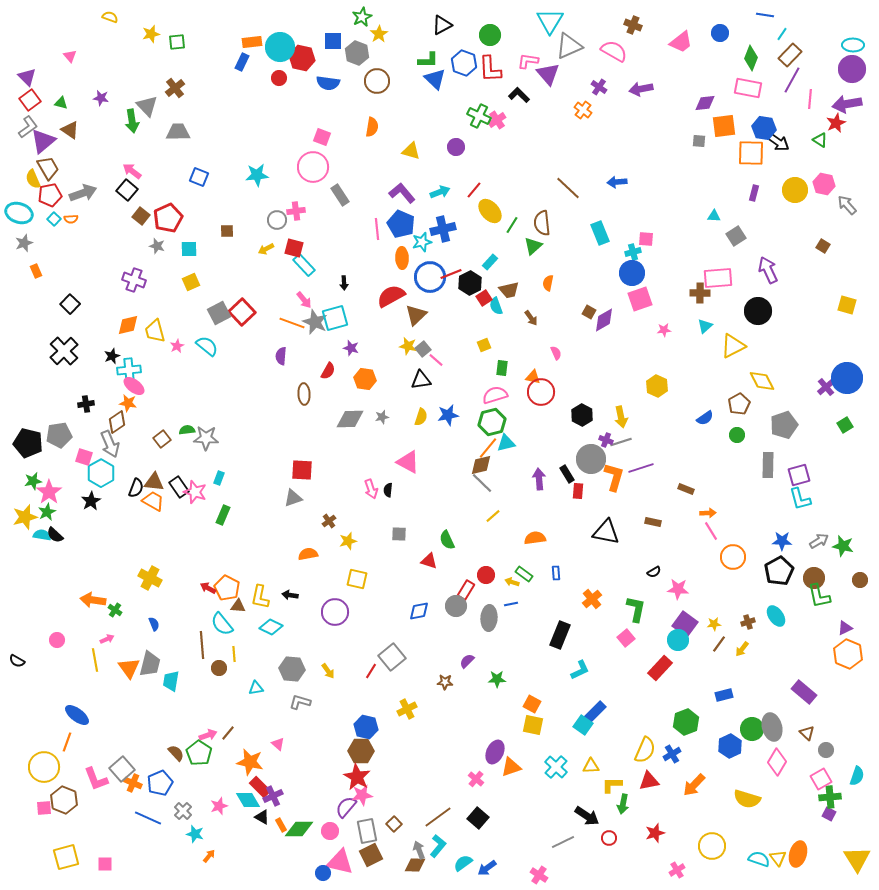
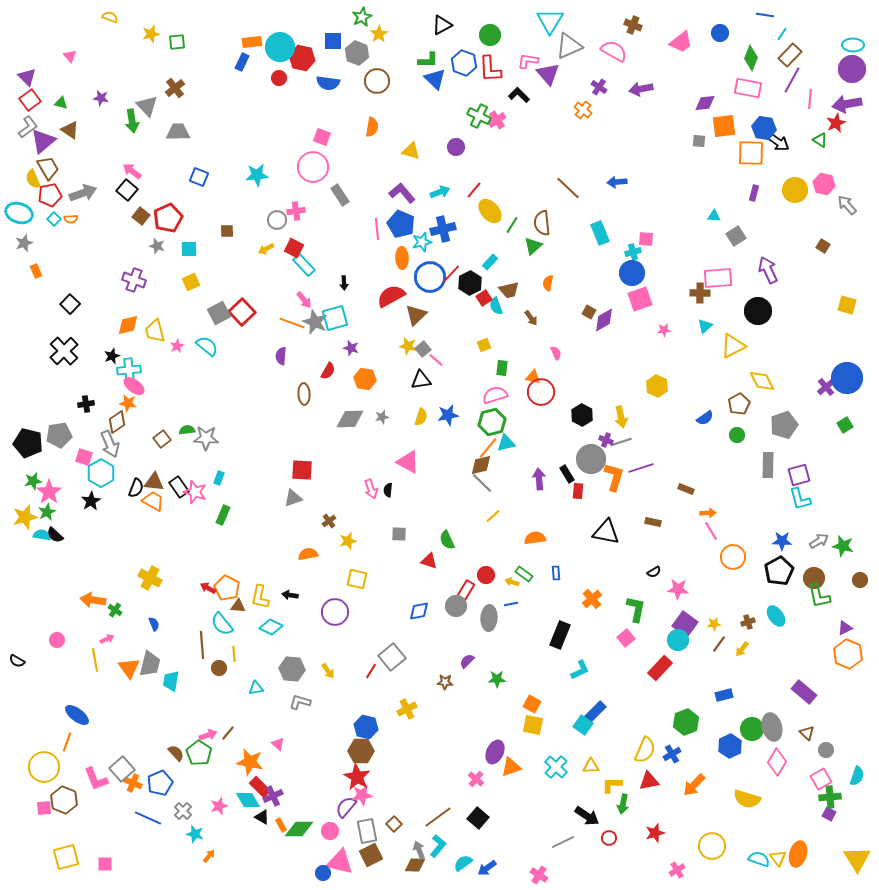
red square at (294, 248): rotated 12 degrees clockwise
red line at (451, 274): rotated 25 degrees counterclockwise
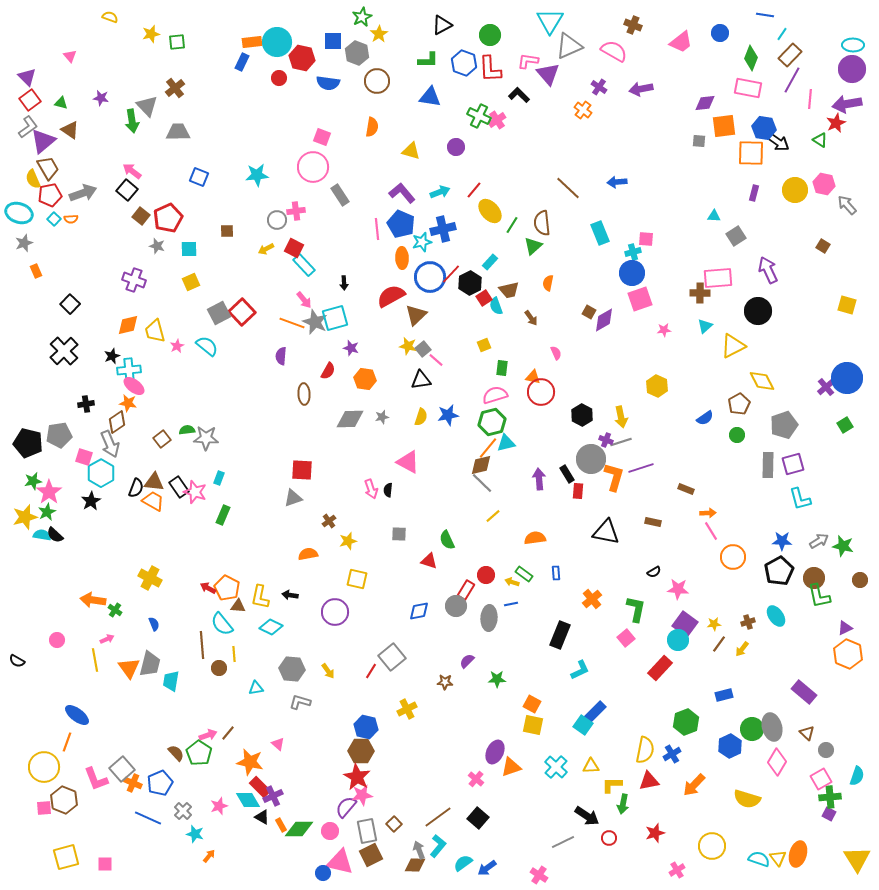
cyan circle at (280, 47): moved 3 px left, 5 px up
blue triangle at (435, 79): moved 5 px left, 18 px down; rotated 35 degrees counterclockwise
purple square at (799, 475): moved 6 px left, 11 px up
yellow semicircle at (645, 750): rotated 12 degrees counterclockwise
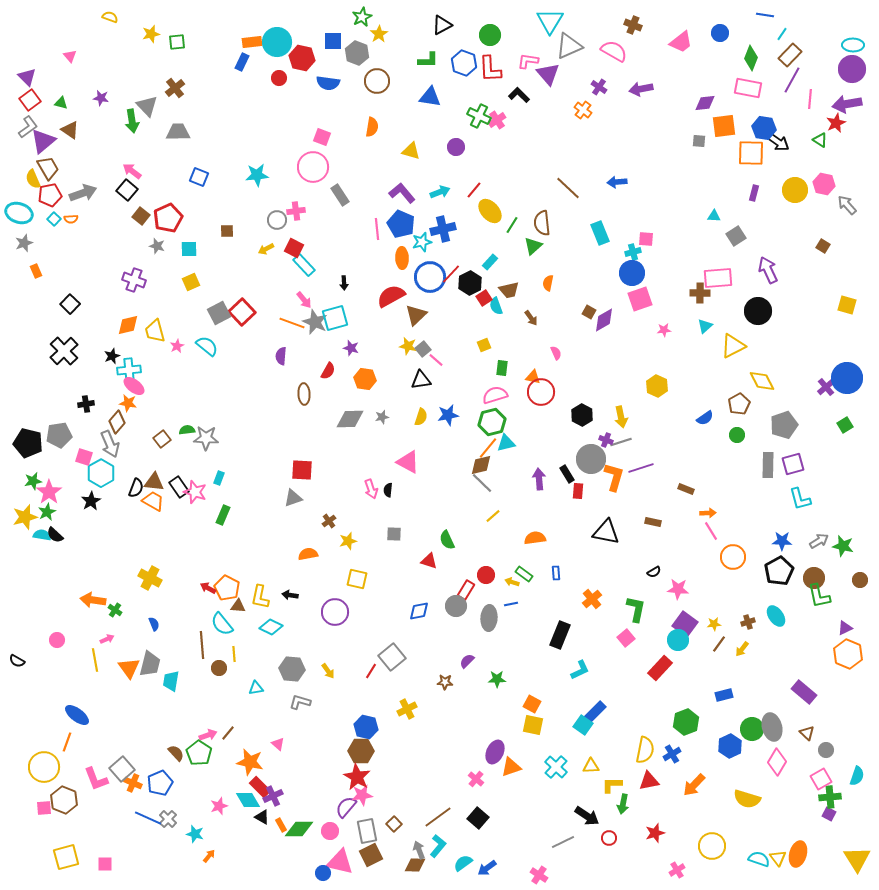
brown diamond at (117, 422): rotated 15 degrees counterclockwise
gray square at (399, 534): moved 5 px left
gray cross at (183, 811): moved 15 px left, 8 px down
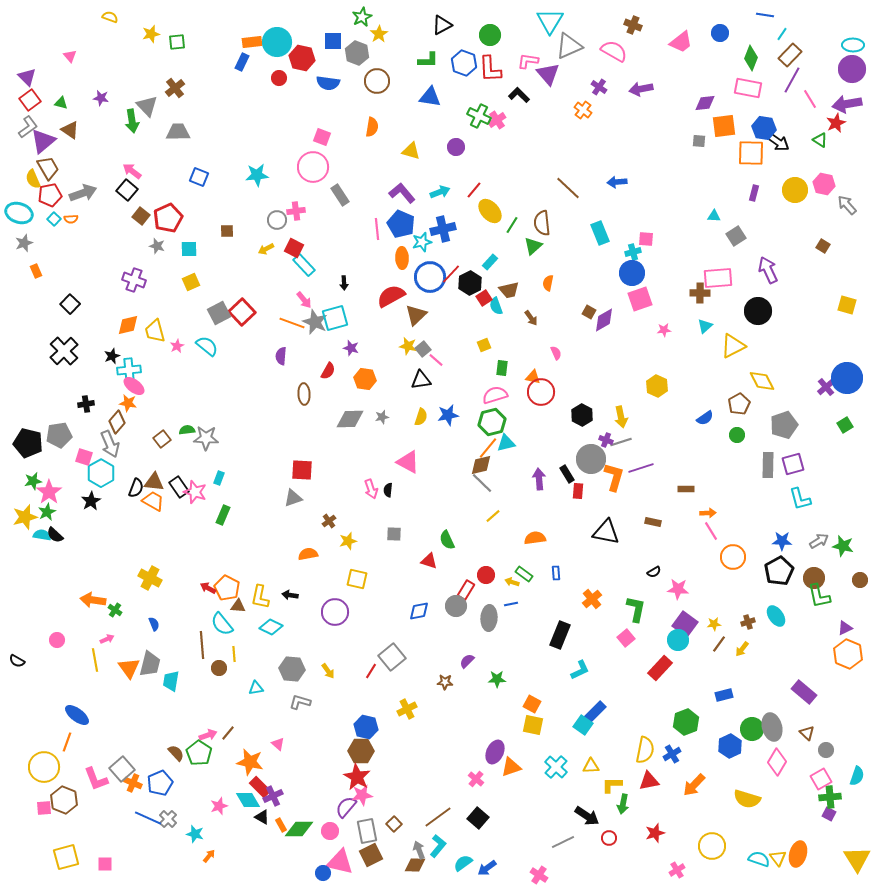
pink line at (810, 99): rotated 36 degrees counterclockwise
brown rectangle at (686, 489): rotated 21 degrees counterclockwise
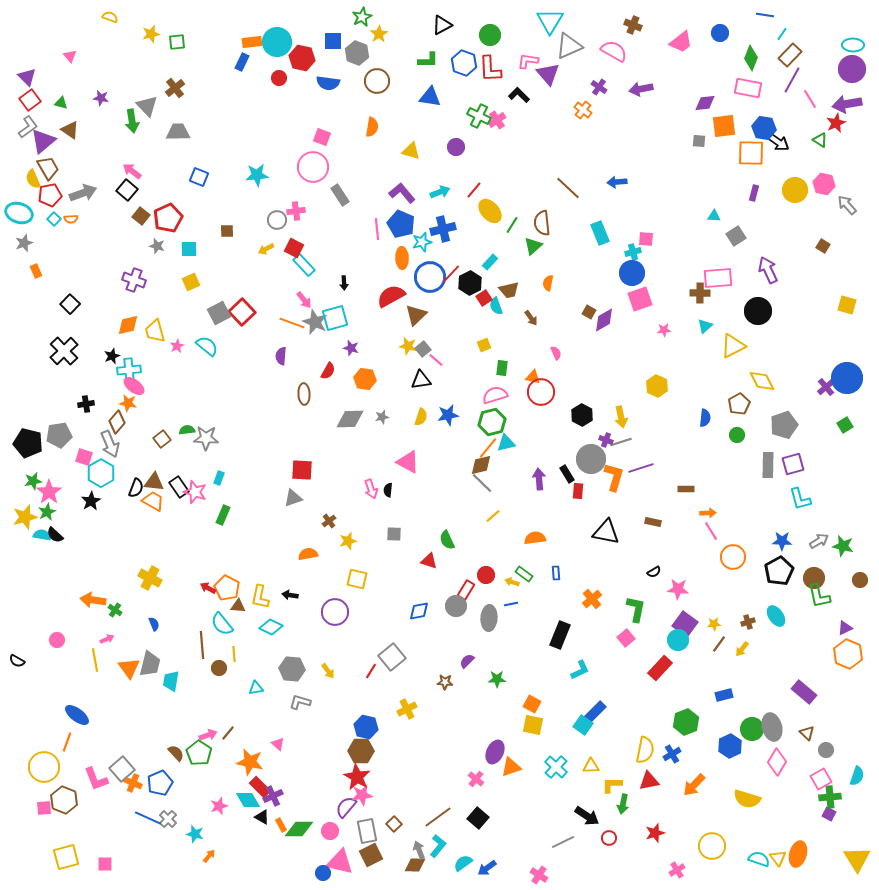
blue semicircle at (705, 418): rotated 48 degrees counterclockwise
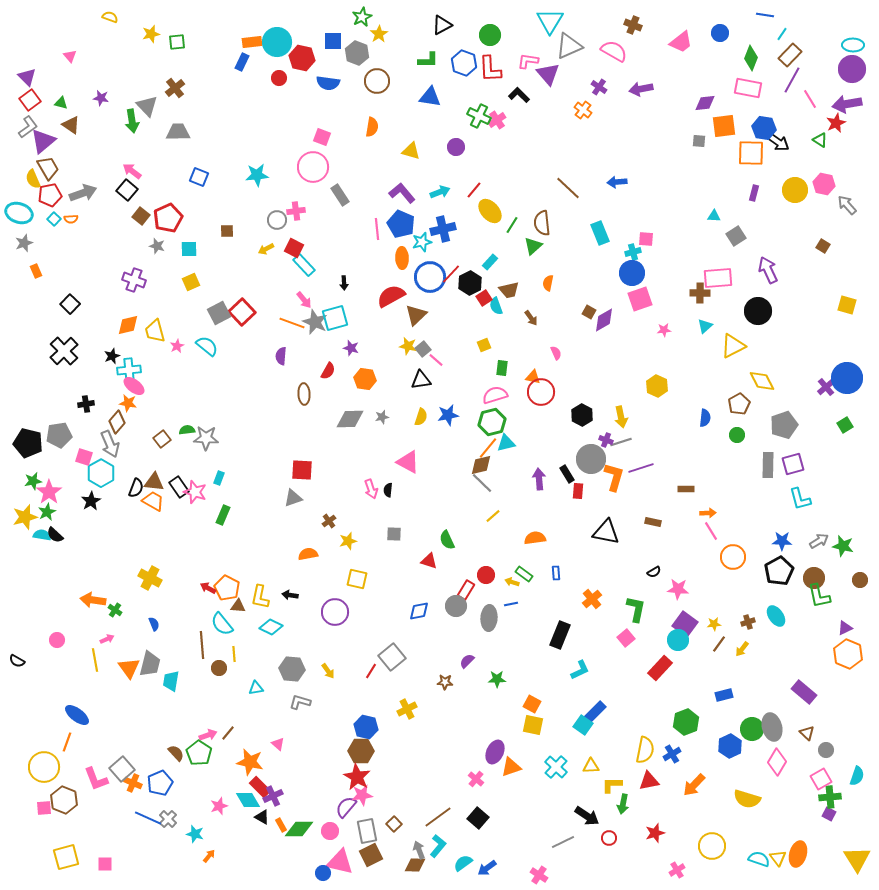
brown triangle at (70, 130): moved 1 px right, 5 px up
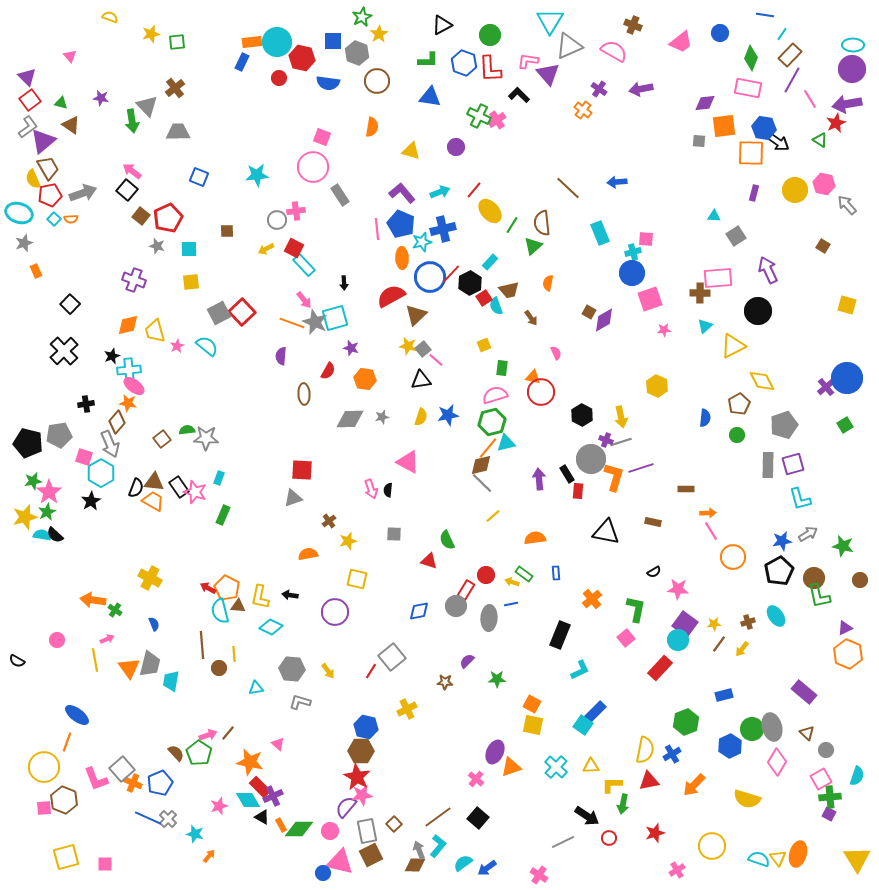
purple cross at (599, 87): moved 2 px down
yellow square at (191, 282): rotated 18 degrees clockwise
pink square at (640, 299): moved 10 px right
blue star at (782, 541): rotated 12 degrees counterclockwise
gray arrow at (819, 541): moved 11 px left, 7 px up
cyan semicircle at (222, 624): moved 2 px left, 13 px up; rotated 25 degrees clockwise
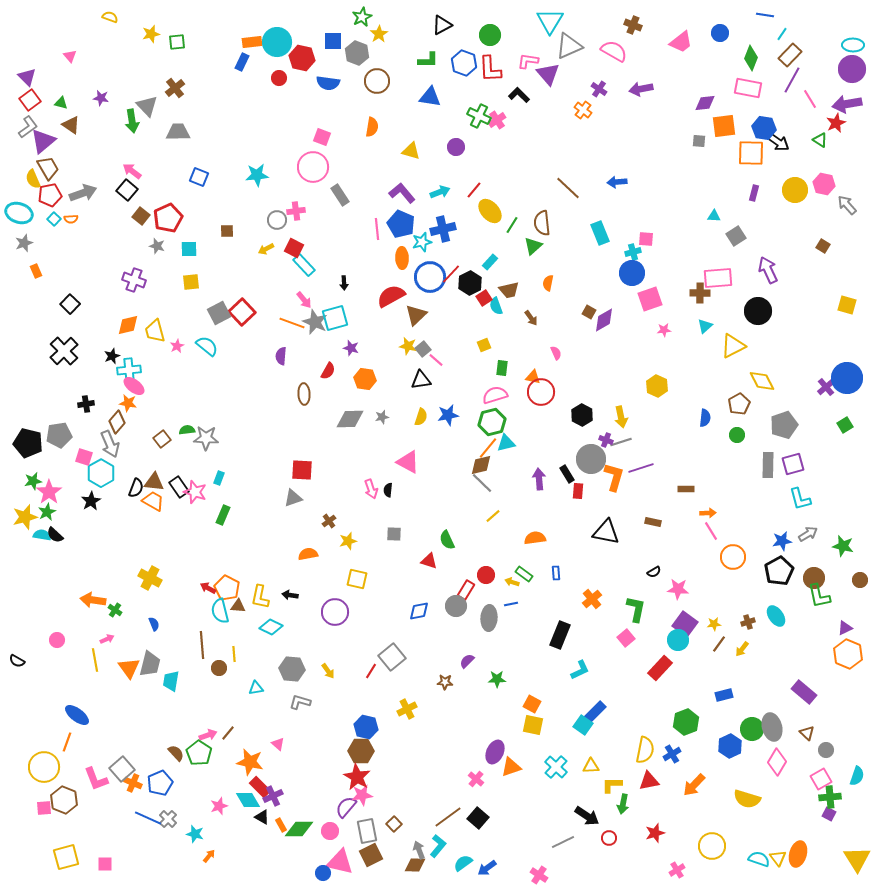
brown line at (438, 817): moved 10 px right
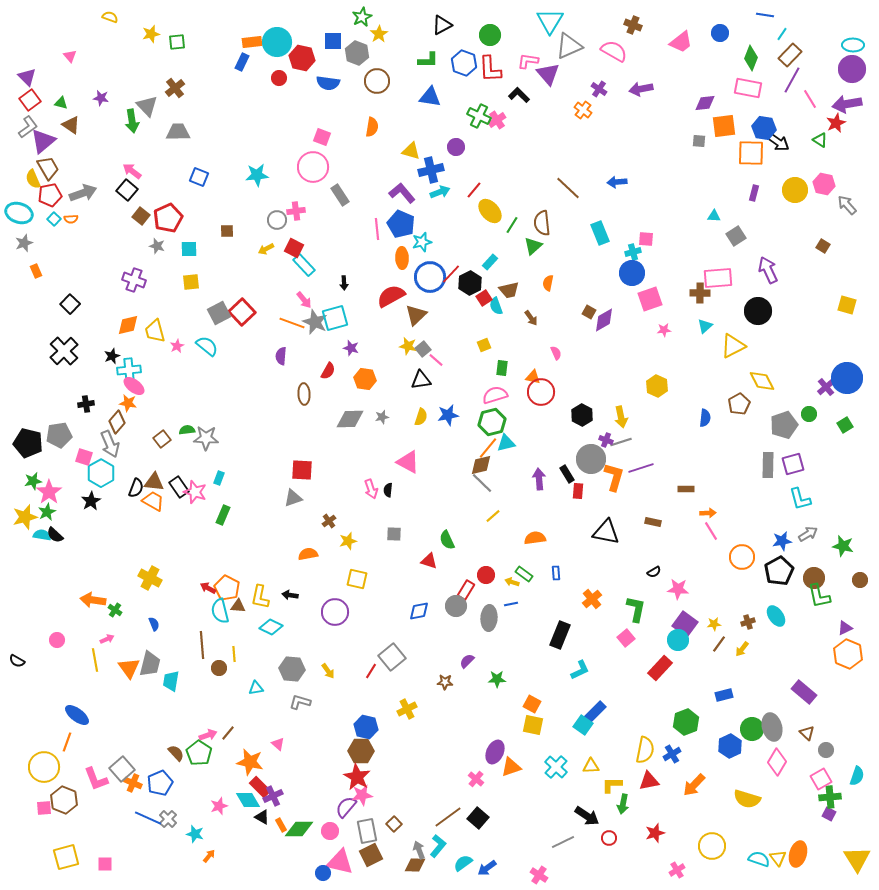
blue cross at (443, 229): moved 12 px left, 59 px up
green circle at (737, 435): moved 72 px right, 21 px up
orange circle at (733, 557): moved 9 px right
